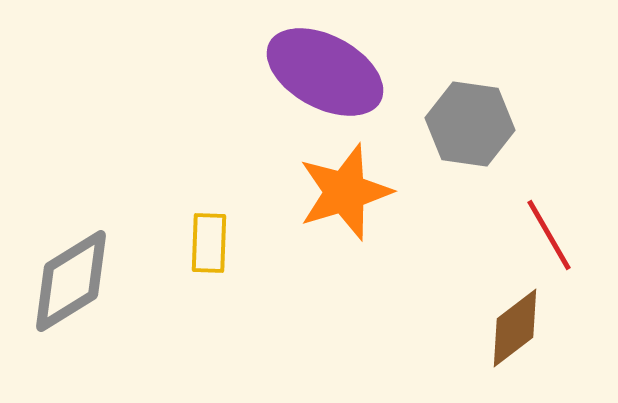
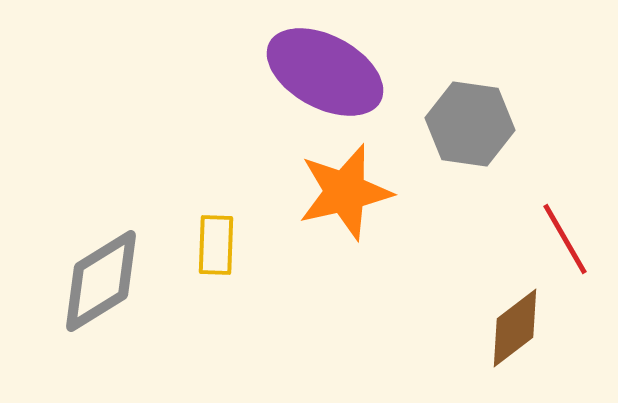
orange star: rotated 4 degrees clockwise
red line: moved 16 px right, 4 px down
yellow rectangle: moved 7 px right, 2 px down
gray diamond: moved 30 px right
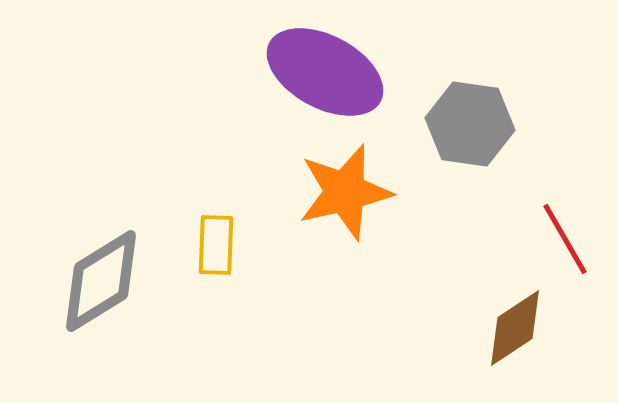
brown diamond: rotated 4 degrees clockwise
